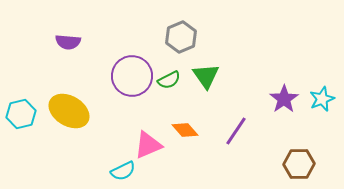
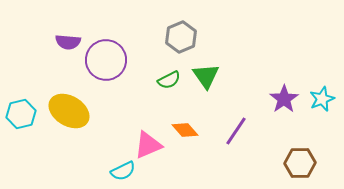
purple circle: moved 26 px left, 16 px up
brown hexagon: moved 1 px right, 1 px up
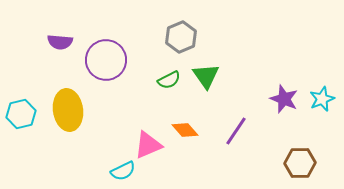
purple semicircle: moved 8 px left
purple star: rotated 16 degrees counterclockwise
yellow ellipse: moved 1 px left, 1 px up; rotated 51 degrees clockwise
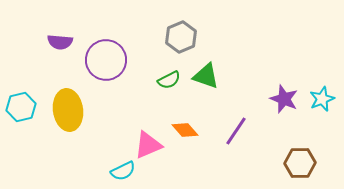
green triangle: rotated 36 degrees counterclockwise
cyan hexagon: moved 7 px up
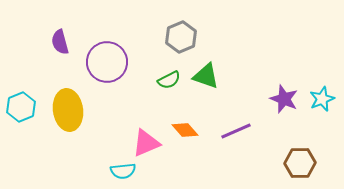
purple semicircle: rotated 70 degrees clockwise
purple circle: moved 1 px right, 2 px down
cyan hexagon: rotated 8 degrees counterclockwise
purple line: rotated 32 degrees clockwise
pink triangle: moved 2 px left, 2 px up
cyan semicircle: rotated 20 degrees clockwise
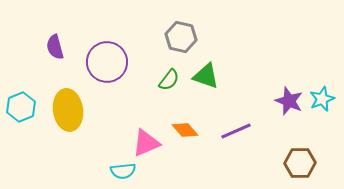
gray hexagon: rotated 24 degrees counterclockwise
purple semicircle: moved 5 px left, 5 px down
green semicircle: rotated 25 degrees counterclockwise
purple star: moved 5 px right, 2 px down
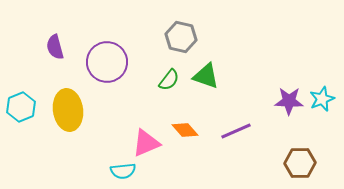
purple star: rotated 20 degrees counterclockwise
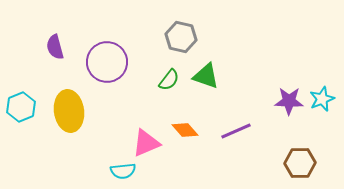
yellow ellipse: moved 1 px right, 1 px down
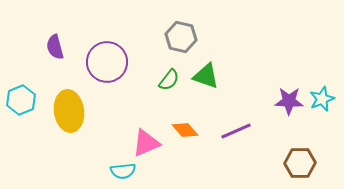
cyan hexagon: moved 7 px up
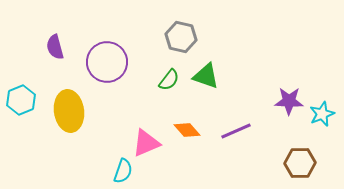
cyan star: moved 15 px down
orange diamond: moved 2 px right
cyan semicircle: rotated 65 degrees counterclockwise
